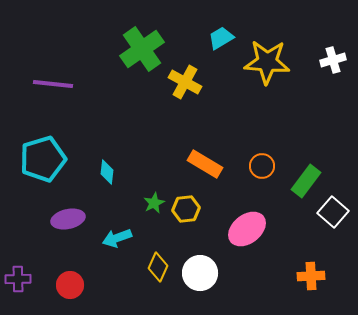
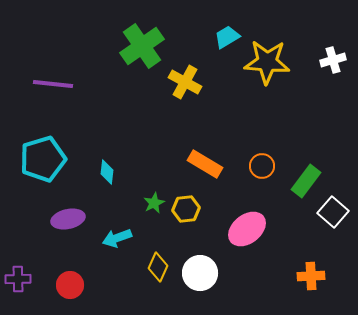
cyan trapezoid: moved 6 px right, 1 px up
green cross: moved 3 px up
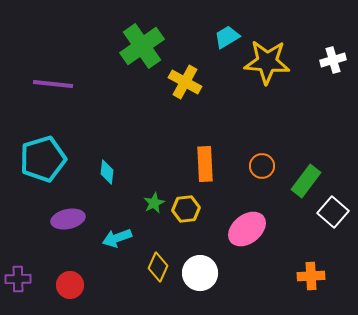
orange rectangle: rotated 56 degrees clockwise
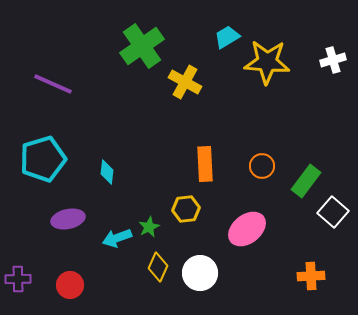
purple line: rotated 18 degrees clockwise
green star: moved 5 px left, 24 px down
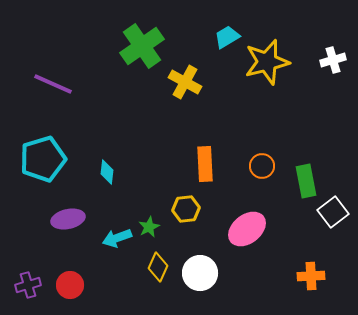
yellow star: rotated 18 degrees counterclockwise
green rectangle: rotated 48 degrees counterclockwise
white square: rotated 12 degrees clockwise
purple cross: moved 10 px right, 6 px down; rotated 15 degrees counterclockwise
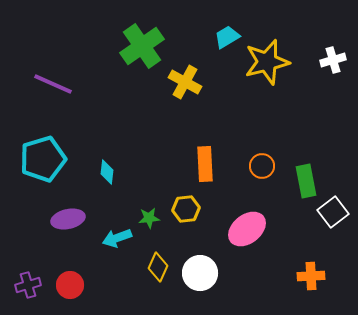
green star: moved 9 px up; rotated 20 degrees clockwise
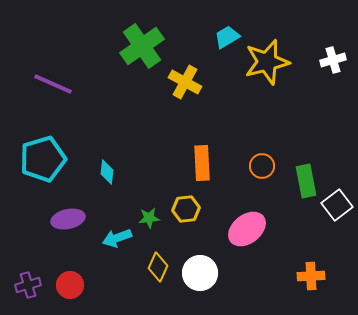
orange rectangle: moved 3 px left, 1 px up
white square: moved 4 px right, 7 px up
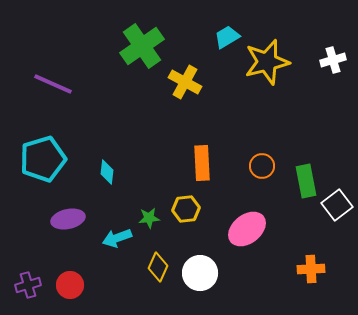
orange cross: moved 7 px up
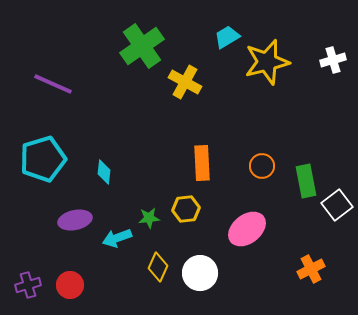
cyan diamond: moved 3 px left
purple ellipse: moved 7 px right, 1 px down
orange cross: rotated 24 degrees counterclockwise
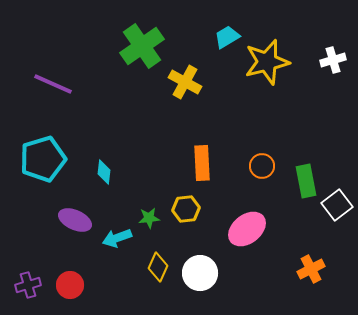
purple ellipse: rotated 36 degrees clockwise
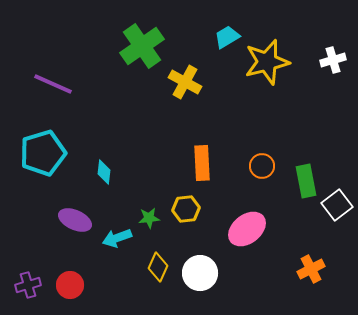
cyan pentagon: moved 6 px up
